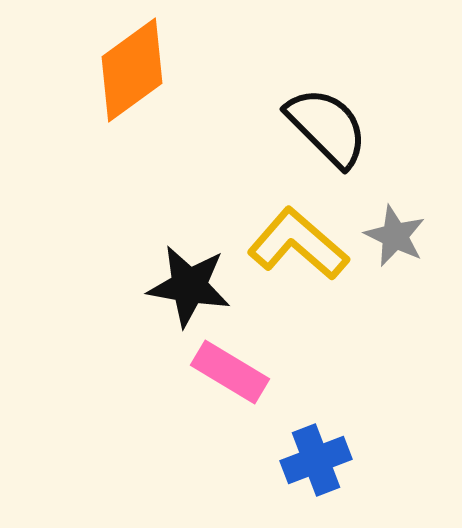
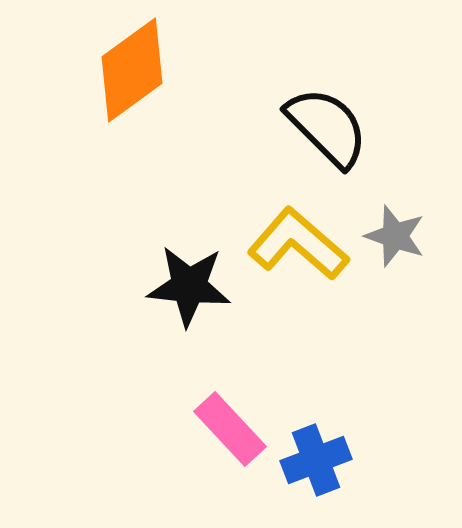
gray star: rotated 6 degrees counterclockwise
black star: rotated 4 degrees counterclockwise
pink rectangle: moved 57 px down; rotated 16 degrees clockwise
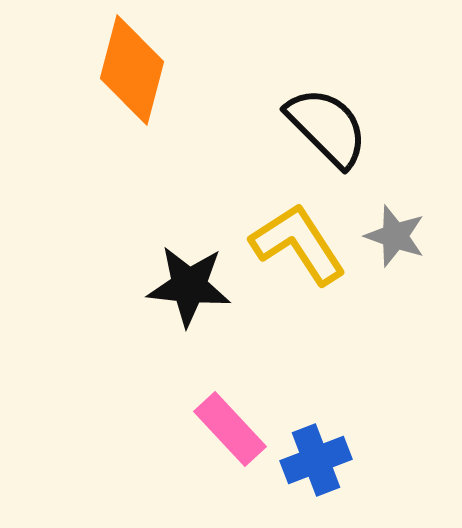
orange diamond: rotated 39 degrees counterclockwise
yellow L-shape: rotated 16 degrees clockwise
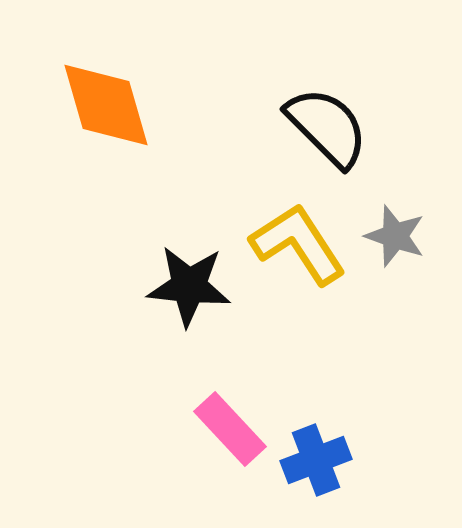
orange diamond: moved 26 px left, 35 px down; rotated 31 degrees counterclockwise
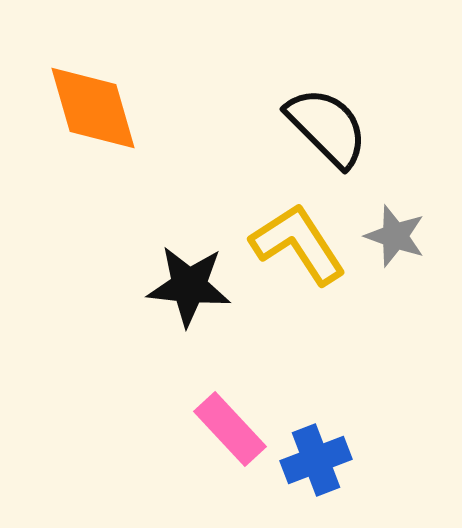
orange diamond: moved 13 px left, 3 px down
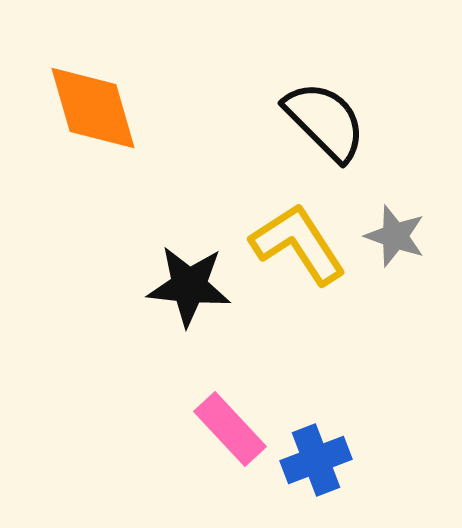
black semicircle: moved 2 px left, 6 px up
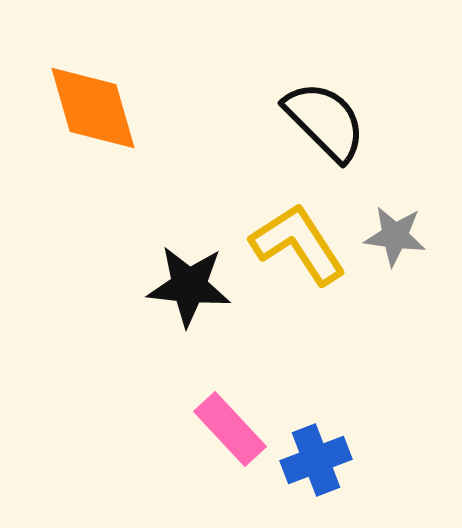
gray star: rotated 12 degrees counterclockwise
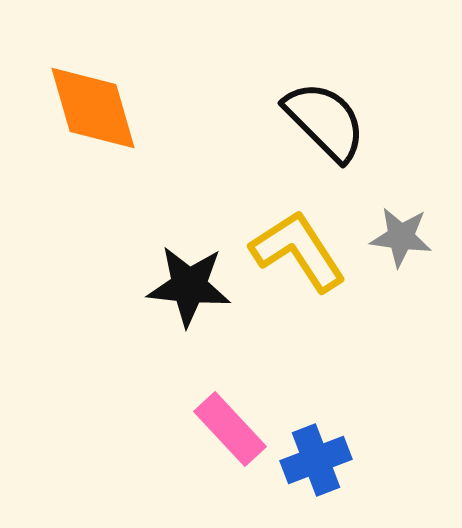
gray star: moved 6 px right, 1 px down
yellow L-shape: moved 7 px down
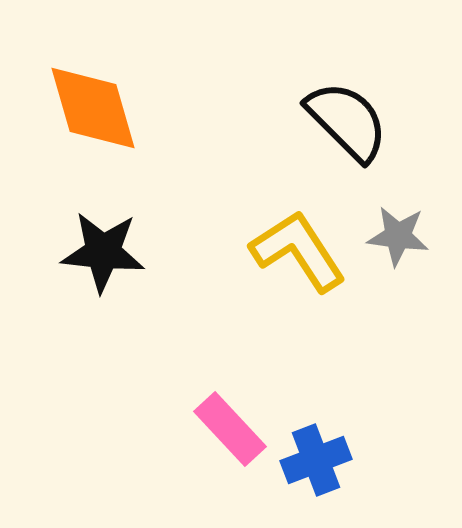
black semicircle: moved 22 px right
gray star: moved 3 px left, 1 px up
black star: moved 86 px left, 34 px up
